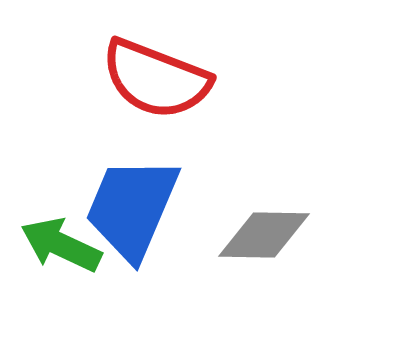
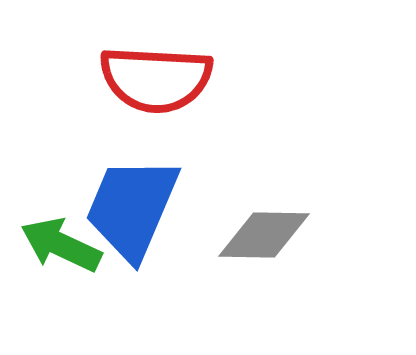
red semicircle: rotated 18 degrees counterclockwise
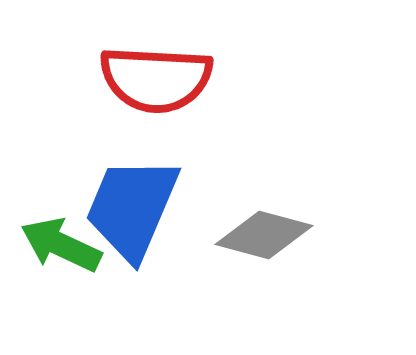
gray diamond: rotated 14 degrees clockwise
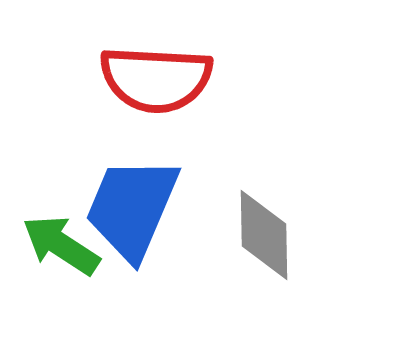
gray diamond: rotated 74 degrees clockwise
green arrow: rotated 8 degrees clockwise
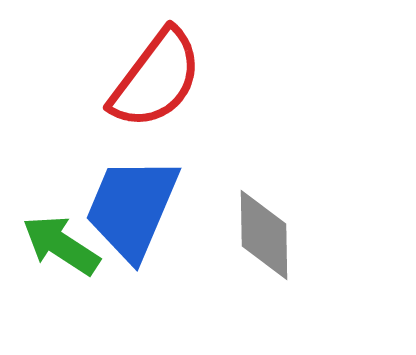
red semicircle: rotated 56 degrees counterclockwise
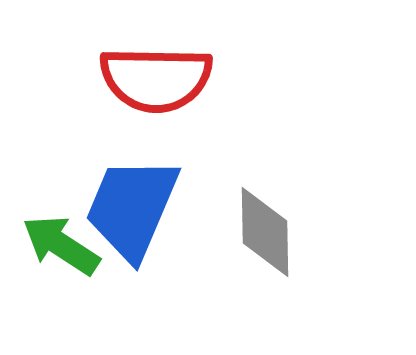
red semicircle: rotated 54 degrees clockwise
gray diamond: moved 1 px right, 3 px up
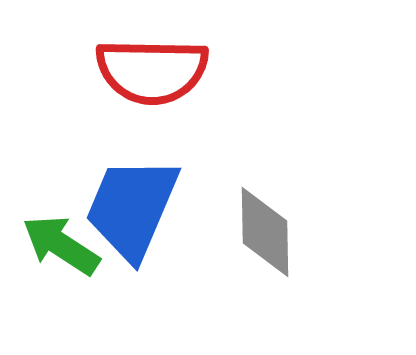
red semicircle: moved 4 px left, 8 px up
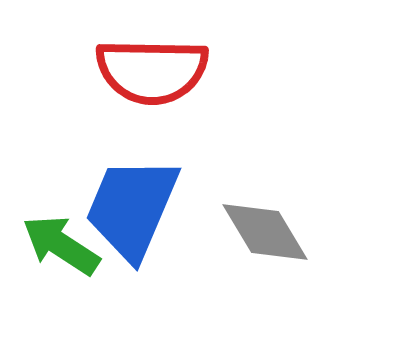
gray diamond: rotated 30 degrees counterclockwise
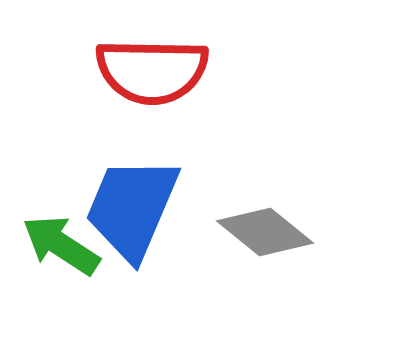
gray diamond: rotated 20 degrees counterclockwise
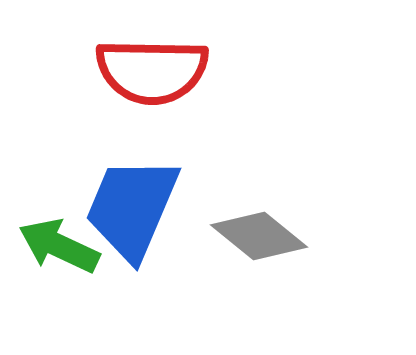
gray diamond: moved 6 px left, 4 px down
green arrow: moved 2 px left, 1 px down; rotated 8 degrees counterclockwise
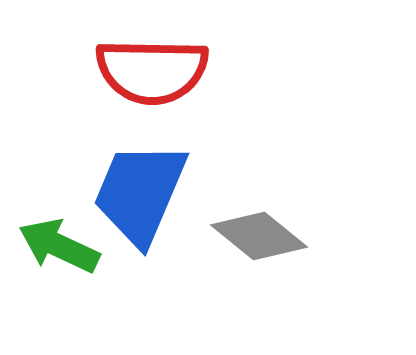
blue trapezoid: moved 8 px right, 15 px up
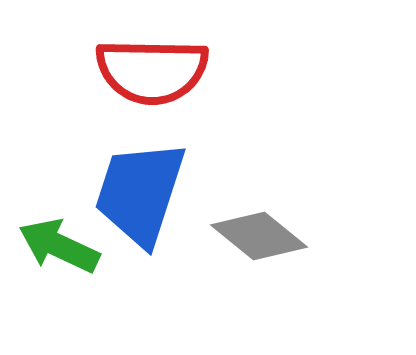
blue trapezoid: rotated 5 degrees counterclockwise
